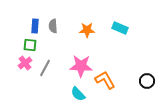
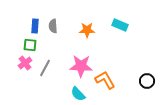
cyan rectangle: moved 3 px up
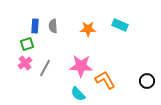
orange star: moved 1 px right, 1 px up
green square: moved 3 px left, 1 px up; rotated 24 degrees counterclockwise
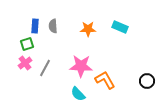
cyan rectangle: moved 2 px down
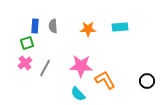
cyan rectangle: rotated 28 degrees counterclockwise
green square: moved 1 px up
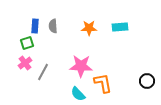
orange star: moved 1 px right, 1 px up
gray line: moved 2 px left, 4 px down
orange L-shape: moved 2 px left, 3 px down; rotated 20 degrees clockwise
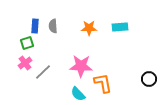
gray line: rotated 18 degrees clockwise
black circle: moved 2 px right, 2 px up
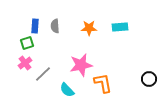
gray semicircle: moved 2 px right
pink star: moved 1 px up; rotated 15 degrees counterclockwise
gray line: moved 2 px down
cyan semicircle: moved 11 px left, 4 px up
